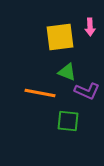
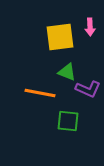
purple L-shape: moved 1 px right, 2 px up
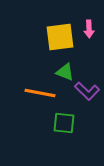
pink arrow: moved 1 px left, 2 px down
green triangle: moved 2 px left
purple L-shape: moved 1 px left, 2 px down; rotated 20 degrees clockwise
green square: moved 4 px left, 2 px down
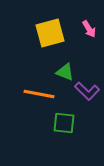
pink arrow: rotated 30 degrees counterclockwise
yellow square: moved 10 px left, 4 px up; rotated 8 degrees counterclockwise
orange line: moved 1 px left, 1 px down
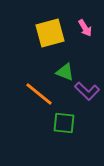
pink arrow: moved 4 px left, 1 px up
orange line: rotated 28 degrees clockwise
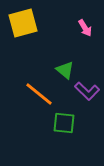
yellow square: moved 27 px left, 10 px up
green triangle: moved 2 px up; rotated 18 degrees clockwise
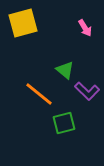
green square: rotated 20 degrees counterclockwise
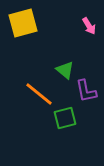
pink arrow: moved 4 px right, 2 px up
purple L-shape: moved 1 px left; rotated 35 degrees clockwise
green square: moved 1 px right, 5 px up
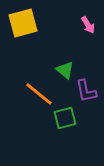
pink arrow: moved 1 px left, 1 px up
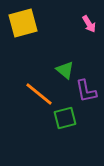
pink arrow: moved 1 px right, 1 px up
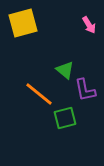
pink arrow: moved 1 px down
purple L-shape: moved 1 px left, 1 px up
